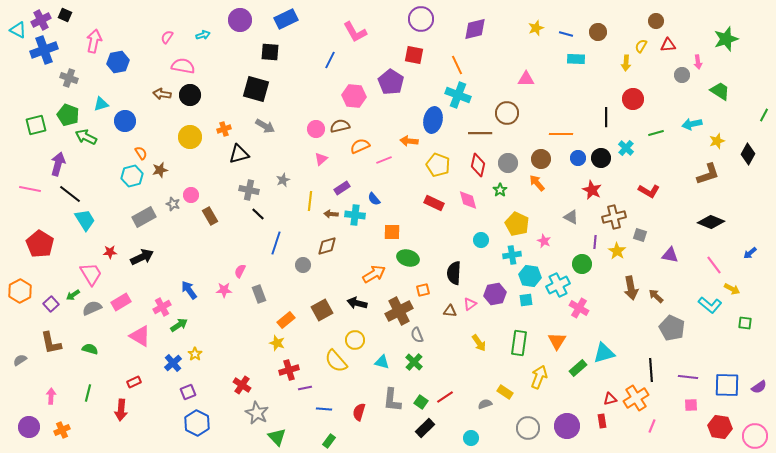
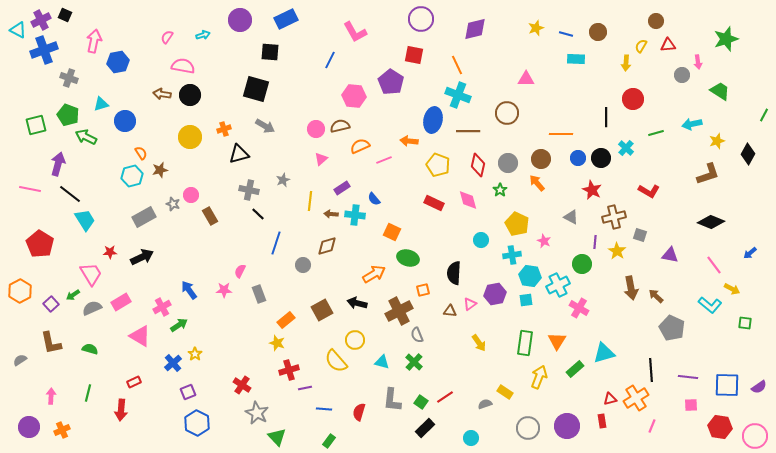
brown line at (480, 133): moved 12 px left, 2 px up
orange square at (392, 232): rotated 24 degrees clockwise
green rectangle at (519, 343): moved 6 px right
green rectangle at (578, 368): moved 3 px left, 1 px down
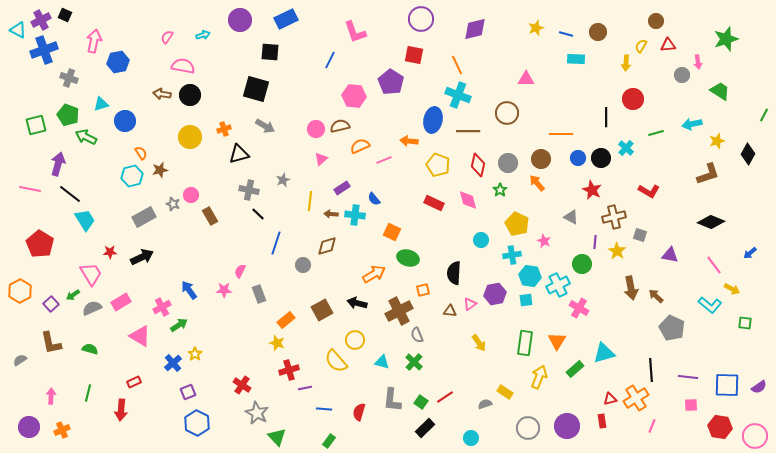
pink L-shape at (355, 32): rotated 10 degrees clockwise
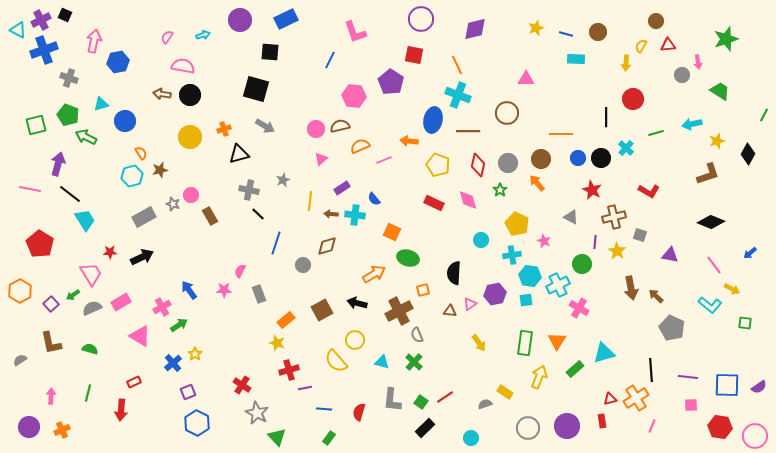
green rectangle at (329, 441): moved 3 px up
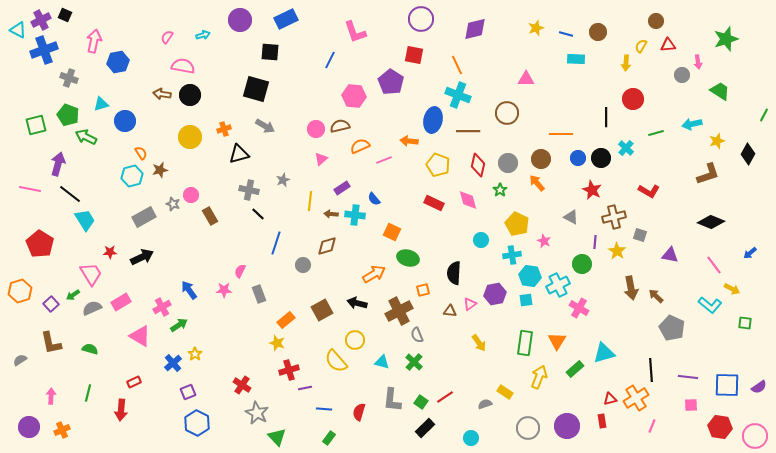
orange hexagon at (20, 291): rotated 10 degrees clockwise
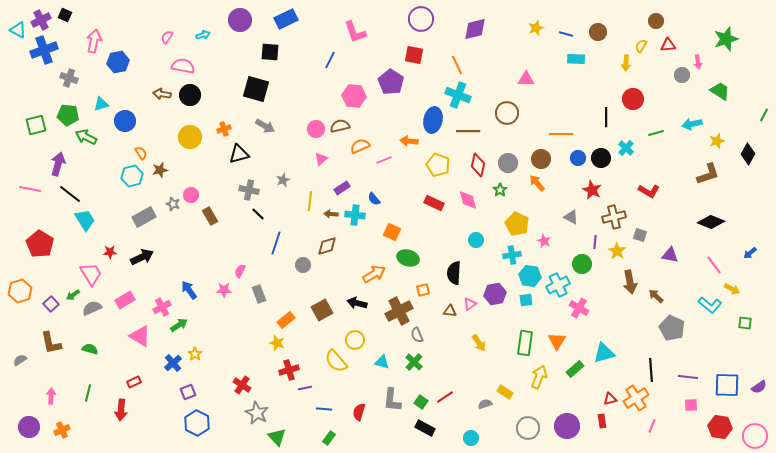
green pentagon at (68, 115): rotated 15 degrees counterclockwise
cyan circle at (481, 240): moved 5 px left
brown arrow at (631, 288): moved 1 px left, 6 px up
pink rectangle at (121, 302): moved 4 px right, 2 px up
black rectangle at (425, 428): rotated 72 degrees clockwise
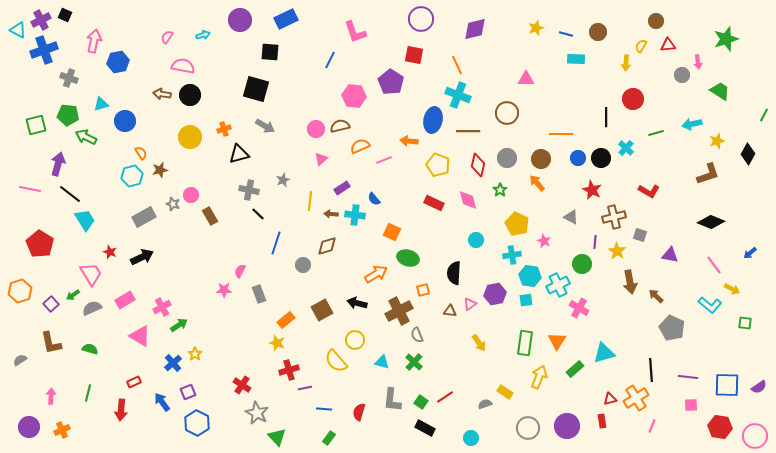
gray circle at (508, 163): moved 1 px left, 5 px up
red star at (110, 252): rotated 24 degrees clockwise
orange arrow at (374, 274): moved 2 px right
blue arrow at (189, 290): moved 27 px left, 112 px down
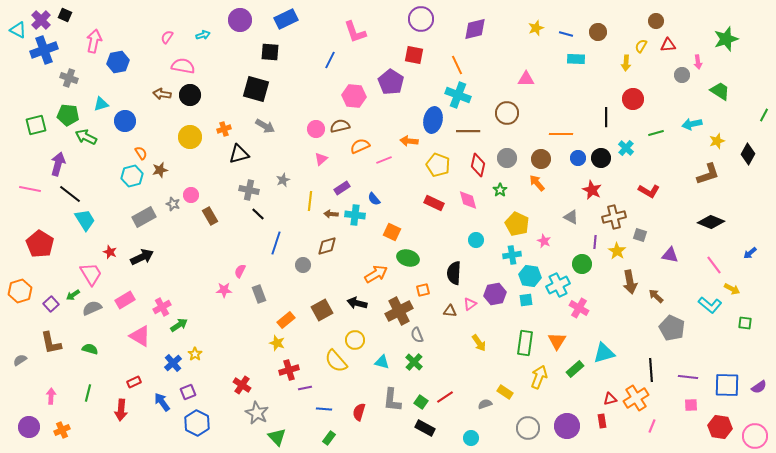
purple cross at (41, 20): rotated 18 degrees counterclockwise
